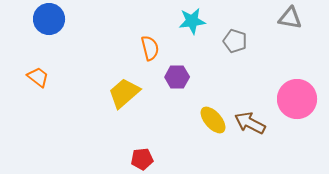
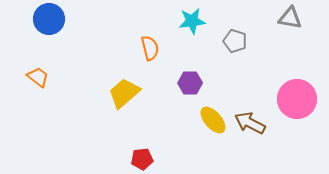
purple hexagon: moved 13 px right, 6 px down
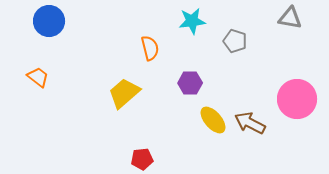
blue circle: moved 2 px down
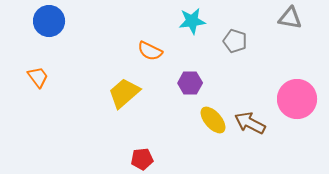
orange semicircle: moved 3 px down; rotated 130 degrees clockwise
orange trapezoid: rotated 15 degrees clockwise
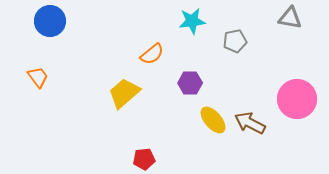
blue circle: moved 1 px right
gray pentagon: rotated 30 degrees counterclockwise
orange semicircle: moved 2 px right, 3 px down; rotated 65 degrees counterclockwise
red pentagon: moved 2 px right
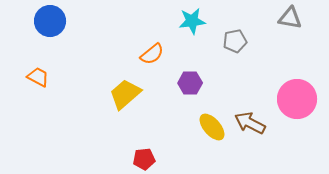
orange trapezoid: rotated 25 degrees counterclockwise
yellow trapezoid: moved 1 px right, 1 px down
yellow ellipse: moved 1 px left, 7 px down
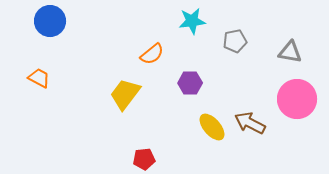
gray triangle: moved 34 px down
orange trapezoid: moved 1 px right, 1 px down
yellow trapezoid: rotated 12 degrees counterclockwise
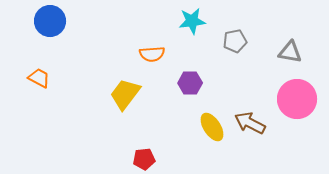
orange semicircle: rotated 35 degrees clockwise
yellow ellipse: rotated 8 degrees clockwise
